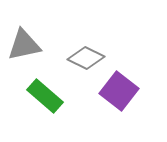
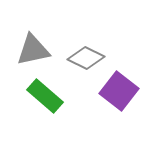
gray triangle: moved 9 px right, 5 px down
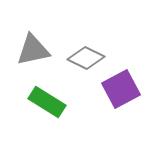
purple square: moved 2 px right, 2 px up; rotated 24 degrees clockwise
green rectangle: moved 2 px right, 6 px down; rotated 9 degrees counterclockwise
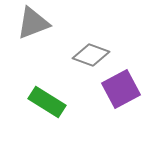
gray triangle: moved 27 px up; rotated 9 degrees counterclockwise
gray diamond: moved 5 px right, 3 px up; rotated 6 degrees counterclockwise
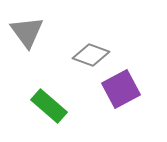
gray triangle: moved 6 px left, 9 px down; rotated 45 degrees counterclockwise
green rectangle: moved 2 px right, 4 px down; rotated 9 degrees clockwise
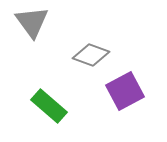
gray triangle: moved 5 px right, 10 px up
purple square: moved 4 px right, 2 px down
